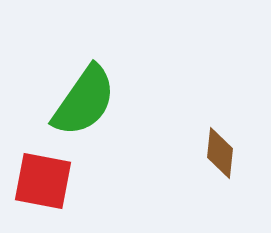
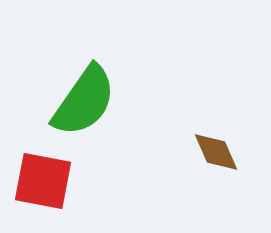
brown diamond: moved 4 px left, 1 px up; rotated 30 degrees counterclockwise
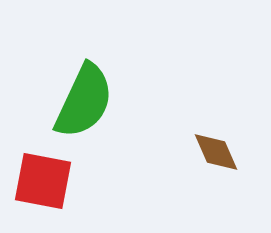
green semicircle: rotated 10 degrees counterclockwise
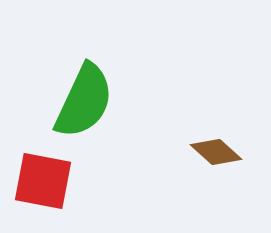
brown diamond: rotated 24 degrees counterclockwise
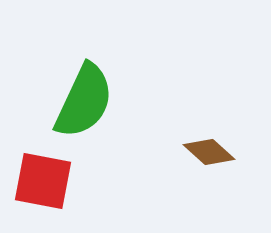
brown diamond: moved 7 px left
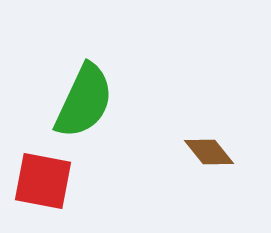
brown diamond: rotated 9 degrees clockwise
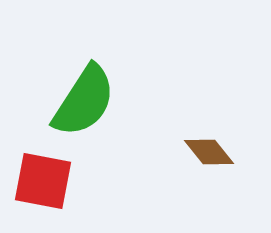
green semicircle: rotated 8 degrees clockwise
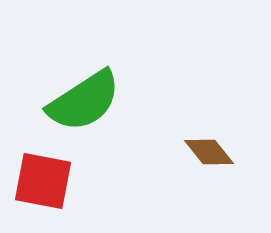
green semicircle: rotated 24 degrees clockwise
